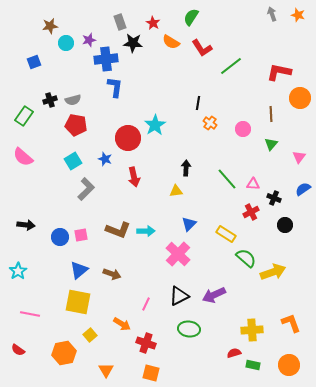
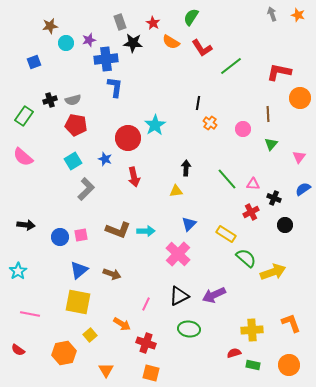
brown line at (271, 114): moved 3 px left
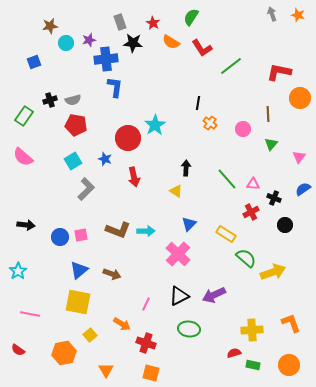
yellow triangle at (176, 191): rotated 40 degrees clockwise
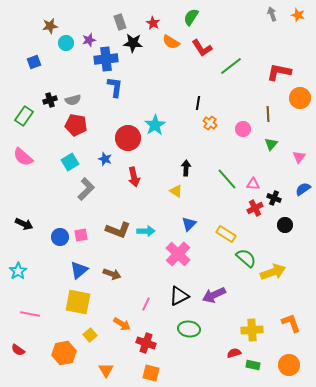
cyan square at (73, 161): moved 3 px left, 1 px down
red cross at (251, 212): moved 4 px right, 4 px up
black arrow at (26, 225): moved 2 px left, 1 px up; rotated 18 degrees clockwise
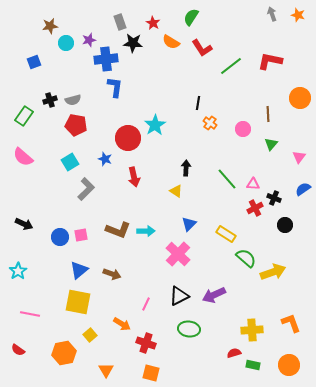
red L-shape at (279, 72): moved 9 px left, 11 px up
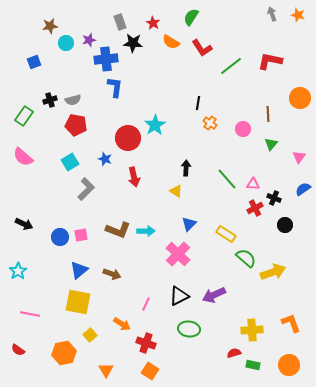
orange square at (151, 373): moved 1 px left, 2 px up; rotated 18 degrees clockwise
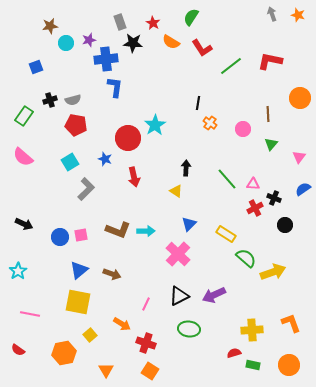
blue square at (34, 62): moved 2 px right, 5 px down
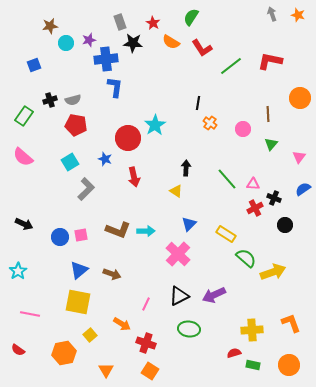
blue square at (36, 67): moved 2 px left, 2 px up
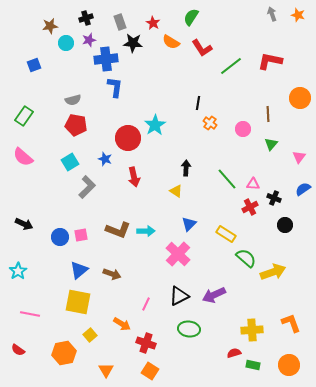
black cross at (50, 100): moved 36 px right, 82 px up
gray L-shape at (86, 189): moved 1 px right, 2 px up
red cross at (255, 208): moved 5 px left, 1 px up
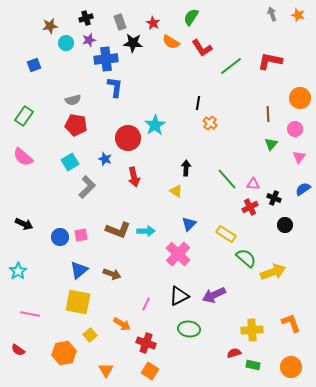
pink circle at (243, 129): moved 52 px right
orange circle at (289, 365): moved 2 px right, 2 px down
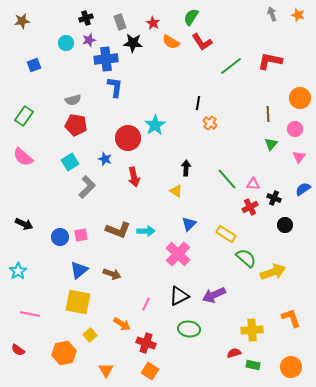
brown star at (50, 26): moved 28 px left, 5 px up
red L-shape at (202, 48): moved 6 px up
orange L-shape at (291, 323): moved 5 px up
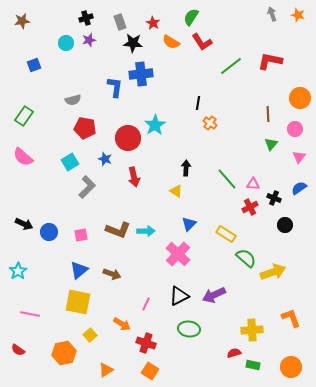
blue cross at (106, 59): moved 35 px right, 15 px down
red pentagon at (76, 125): moved 9 px right, 3 px down
blue semicircle at (303, 189): moved 4 px left, 1 px up
blue circle at (60, 237): moved 11 px left, 5 px up
orange triangle at (106, 370): rotated 28 degrees clockwise
